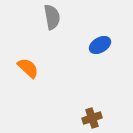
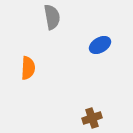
orange semicircle: rotated 50 degrees clockwise
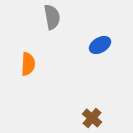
orange semicircle: moved 4 px up
brown cross: rotated 30 degrees counterclockwise
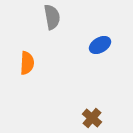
orange semicircle: moved 1 px left, 1 px up
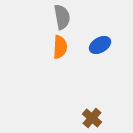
gray semicircle: moved 10 px right
orange semicircle: moved 33 px right, 16 px up
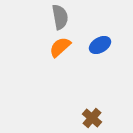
gray semicircle: moved 2 px left
orange semicircle: rotated 135 degrees counterclockwise
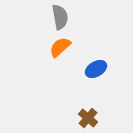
blue ellipse: moved 4 px left, 24 px down
brown cross: moved 4 px left
